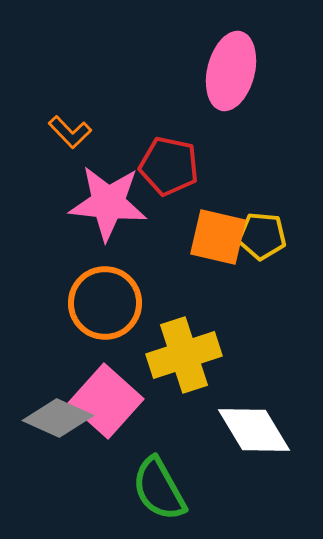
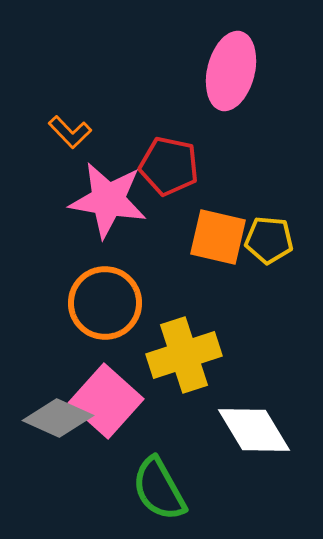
pink star: moved 3 px up; rotated 4 degrees clockwise
yellow pentagon: moved 7 px right, 4 px down
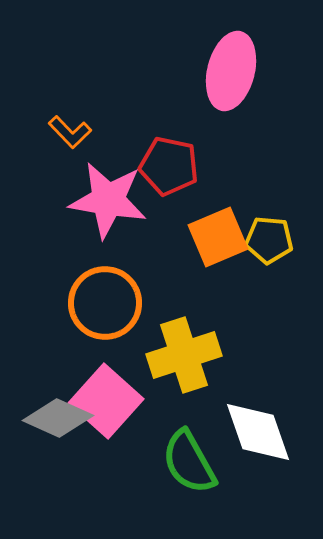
orange square: rotated 36 degrees counterclockwise
white diamond: moved 4 px right, 2 px down; rotated 12 degrees clockwise
green semicircle: moved 30 px right, 27 px up
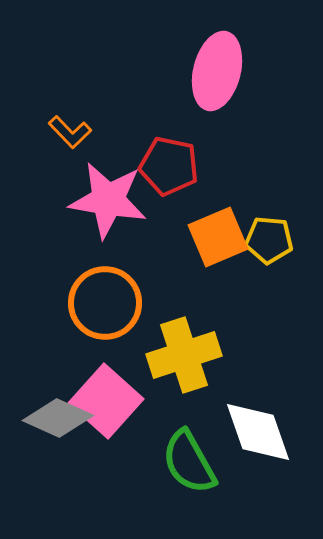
pink ellipse: moved 14 px left
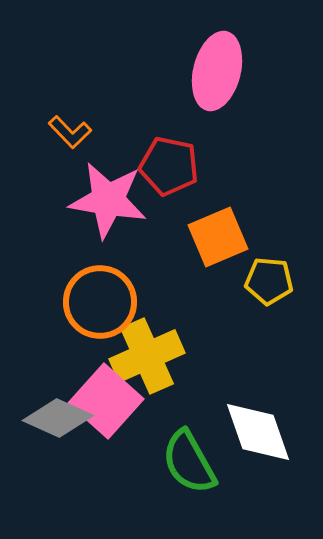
yellow pentagon: moved 41 px down
orange circle: moved 5 px left, 1 px up
yellow cross: moved 37 px left, 1 px down; rotated 6 degrees counterclockwise
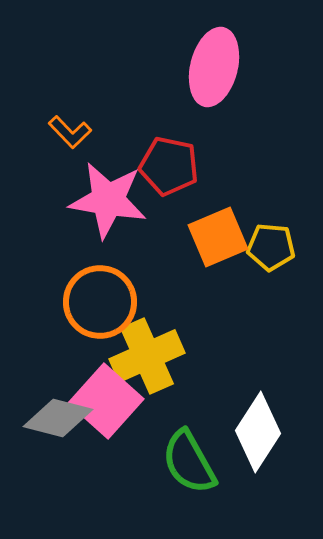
pink ellipse: moved 3 px left, 4 px up
yellow pentagon: moved 2 px right, 34 px up
gray diamond: rotated 10 degrees counterclockwise
white diamond: rotated 52 degrees clockwise
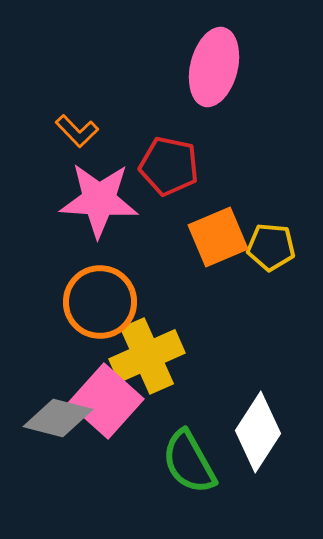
orange L-shape: moved 7 px right, 1 px up
pink star: moved 9 px left; rotated 6 degrees counterclockwise
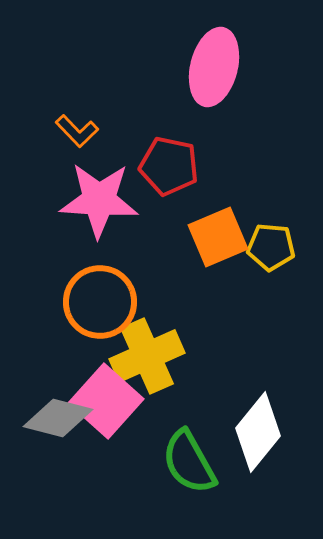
white diamond: rotated 6 degrees clockwise
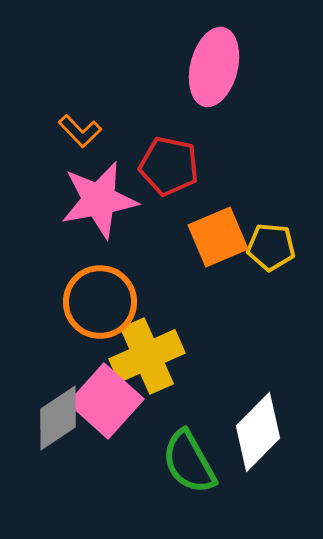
orange L-shape: moved 3 px right
pink star: rotated 14 degrees counterclockwise
gray diamond: rotated 48 degrees counterclockwise
white diamond: rotated 6 degrees clockwise
